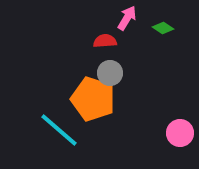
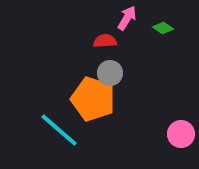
pink circle: moved 1 px right, 1 px down
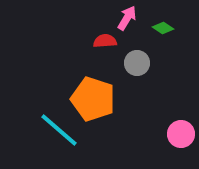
gray circle: moved 27 px right, 10 px up
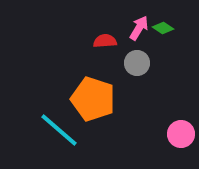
pink arrow: moved 12 px right, 10 px down
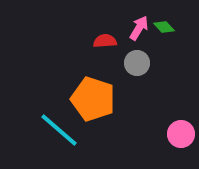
green diamond: moved 1 px right, 1 px up; rotated 15 degrees clockwise
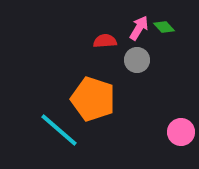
gray circle: moved 3 px up
pink circle: moved 2 px up
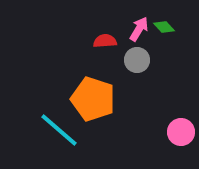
pink arrow: moved 1 px down
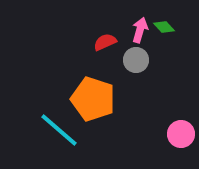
pink arrow: moved 1 px right, 1 px down; rotated 15 degrees counterclockwise
red semicircle: moved 1 px down; rotated 20 degrees counterclockwise
gray circle: moved 1 px left
pink circle: moved 2 px down
